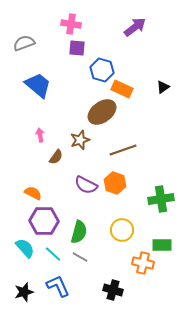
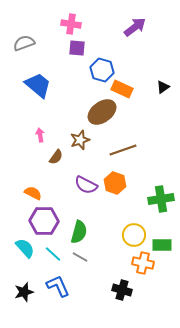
yellow circle: moved 12 px right, 5 px down
black cross: moved 9 px right
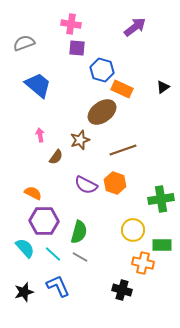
yellow circle: moved 1 px left, 5 px up
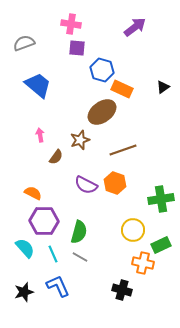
green rectangle: moved 1 px left; rotated 24 degrees counterclockwise
cyan line: rotated 24 degrees clockwise
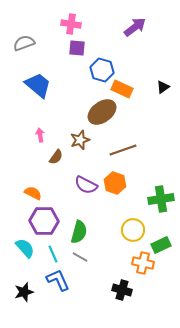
blue L-shape: moved 6 px up
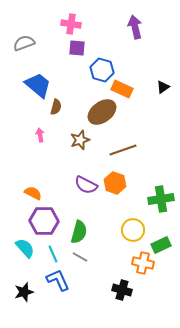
purple arrow: rotated 65 degrees counterclockwise
brown semicircle: moved 50 px up; rotated 21 degrees counterclockwise
